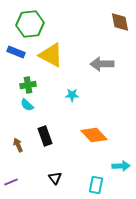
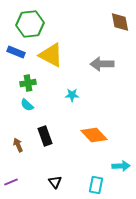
green cross: moved 2 px up
black triangle: moved 4 px down
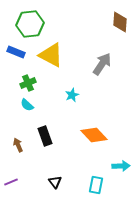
brown diamond: rotated 15 degrees clockwise
gray arrow: rotated 125 degrees clockwise
green cross: rotated 14 degrees counterclockwise
cyan star: rotated 24 degrees counterclockwise
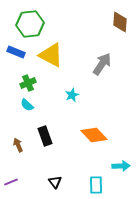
cyan rectangle: rotated 12 degrees counterclockwise
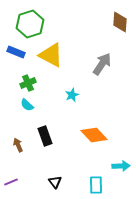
green hexagon: rotated 12 degrees counterclockwise
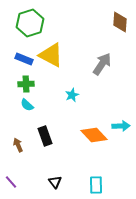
green hexagon: moved 1 px up
blue rectangle: moved 8 px right, 7 px down
green cross: moved 2 px left, 1 px down; rotated 21 degrees clockwise
cyan arrow: moved 40 px up
purple line: rotated 72 degrees clockwise
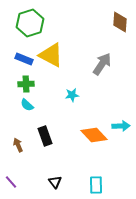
cyan star: rotated 16 degrees clockwise
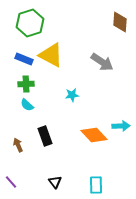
gray arrow: moved 2 px up; rotated 90 degrees clockwise
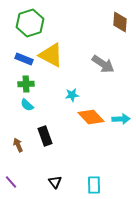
gray arrow: moved 1 px right, 2 px down
cyan arrow: moved 7 px up
orange diamond: moved 3 px left, 18 px up
cyan rectangle: moved 2 px left
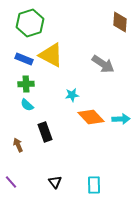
black rectangle: moved 4 px up
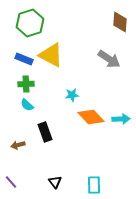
gray arrow: moved 6 px right, 5 px up
brown arrow: rotated 80 degrees counterclockwise
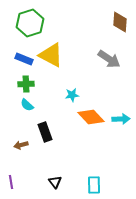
brown arrow: moved 3 px right
purple line: rotated 32 degrees clockwise
